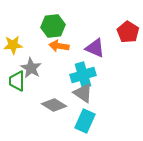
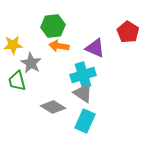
gray star: moved 5 px up
green trapezoid: rotated 15 degrees counterclockwise
gray diamond: moved 1 px left, 2 px down
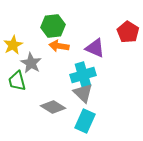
yellow star: rotated 24 degrees counterclockwise
gray triangle: rotated 10 degrees clockwise
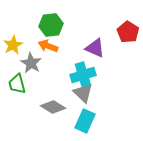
green hexagon: moved 2 px left, 1 px up
orange arrow: moved 11 px left; rotated 12 degrees clockwise
green trapezoid: moved 3 px down
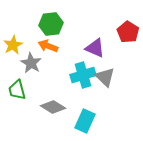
green hexagon: moved 1 px up
green trapezoid: moved 6 px down
gray triangle: moved 22 px right, 16 px up
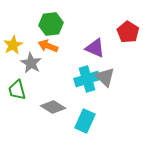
cyan cross: moved 4 px right, 4 px down
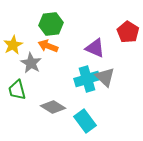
cyan rectangle: rotated 60 degrees counterclockwise
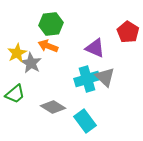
yellow star: moved 4 px right, 8 px down
green trapezoid: moved 2 px left, 4 px down; rotated 115 degrees counterclockwise
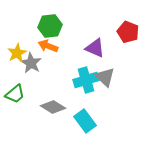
green hexagon: moved 1 px left, 2 px down
red pentagon: rotated 10 degrees counterclockwise
cyan cross: moved 1 px left, 1 px down
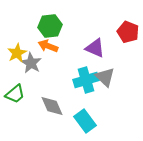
gray diamond: moved 1 px left, 1 px up; rotated 35 degrees clockwise
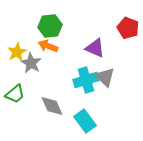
red pentagon: moved 4 px up
yellow star: moved 1 px up
